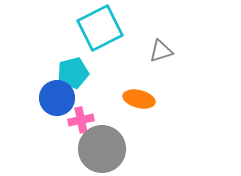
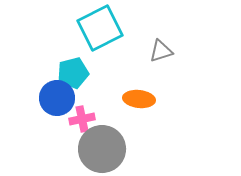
orange ellipse: rotated 8 degrees counterclockwise
pink cross: moved 1 px right, 1 px up
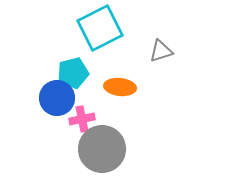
orange ellipse: moved 19 px left, 12 px up
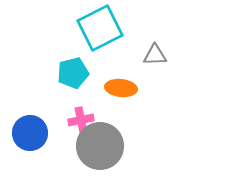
gray triangle: moved 6 px left, 4 px down; rotated 15 degrees clockwise
orange ellipse: moved 1 px right, 1 px down
blue circle: moved 27 px left, 35 px down
pink cross: moved 1 px left, 1 px down
gray circle: moved 2 px left, 3 px up
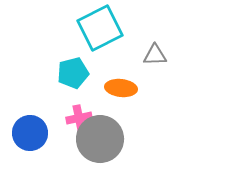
pink cross: moved 2 px left, 2 px up
gray circle: moved 7 px up
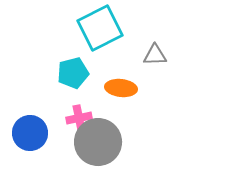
gray circle: moved 2 px left, 3 px down
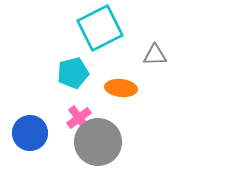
pink cross: rotated 25 degrees counterclockwise
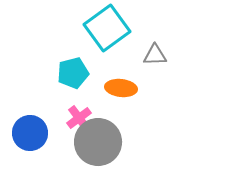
cyan square: moved 7 px right; rotated 9 degrees counterclockwise
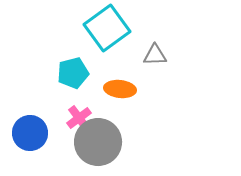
orange ellipse: moved 1 px left, 1 px down
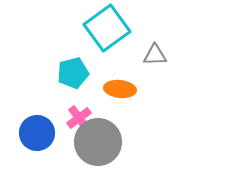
blue circle: moved 7 px right
